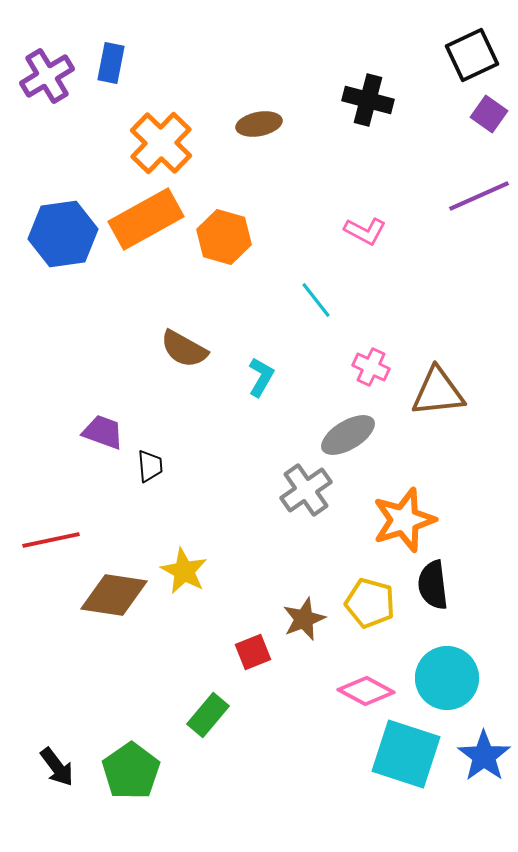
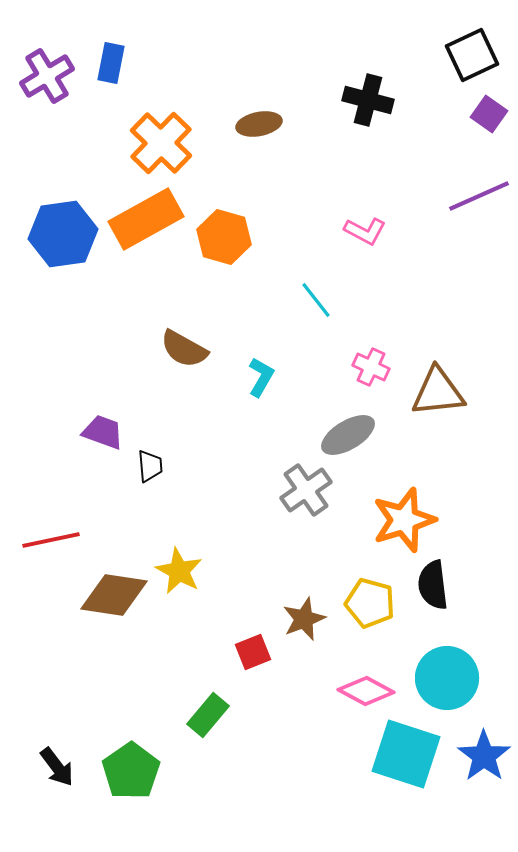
yellow star: moved 5 px left
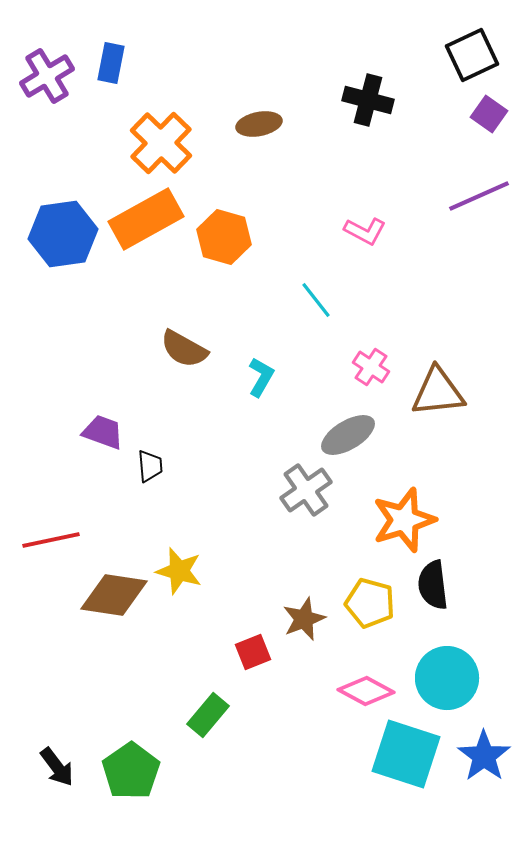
pink cross: rotated 9 degrees clockwise
yellow star: rotated 12 degrees counterclockwise
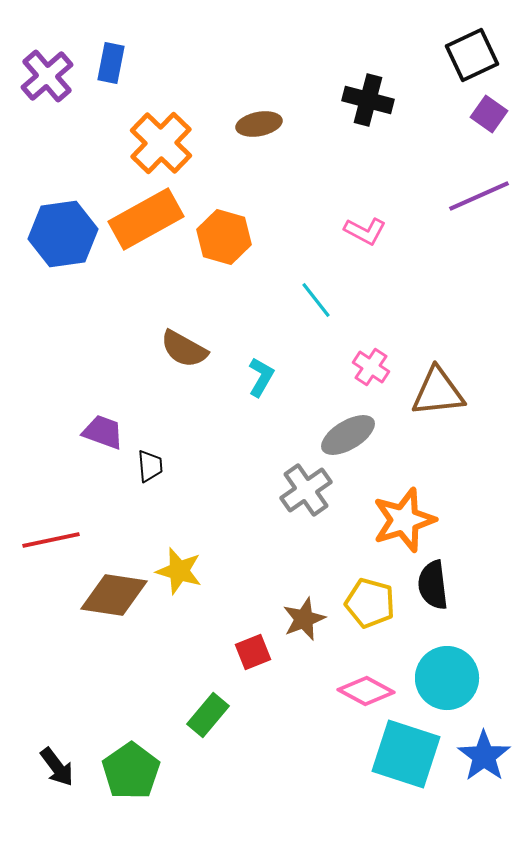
purple cross: rotated 10 degrees counterclockwise
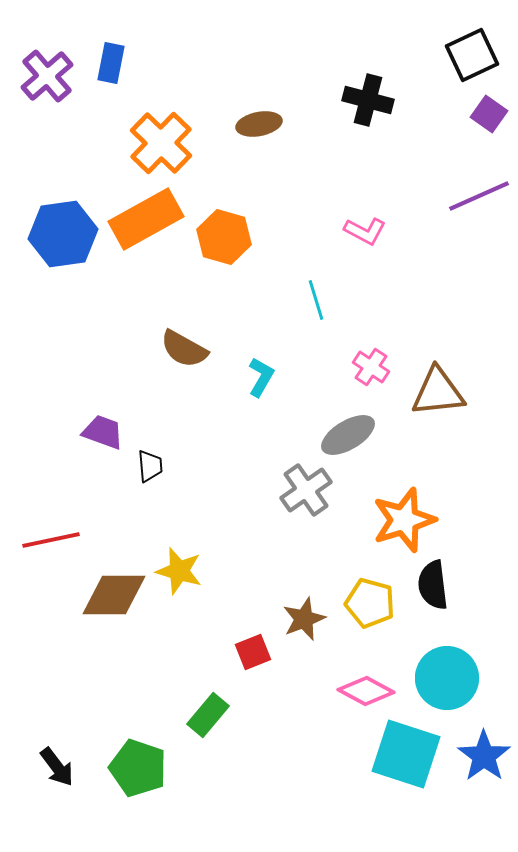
cyan line: rotated 21 degrees clockwise
brown diamond: rotated 8 degrees counterclockwise
green pentagon: moved 7 px right, 3 px up; rotated 18 degrees counterclockwise
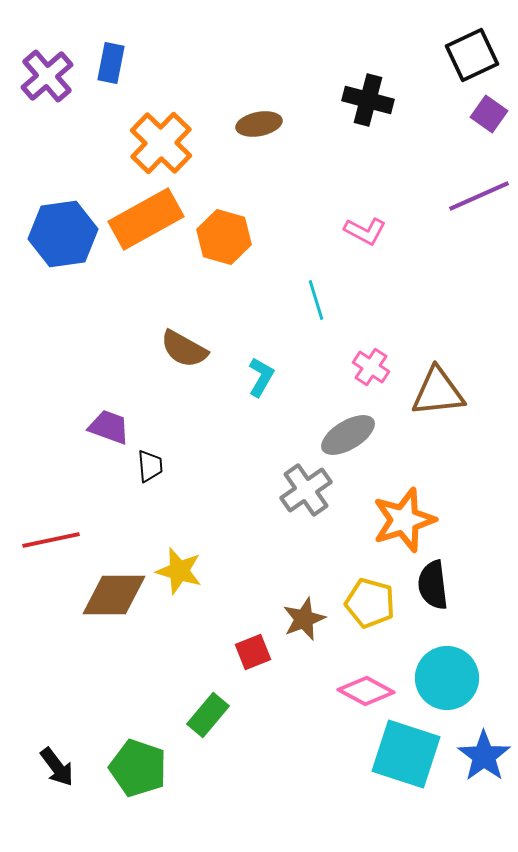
purple trapezoid: moved 6 px right, 5 px up
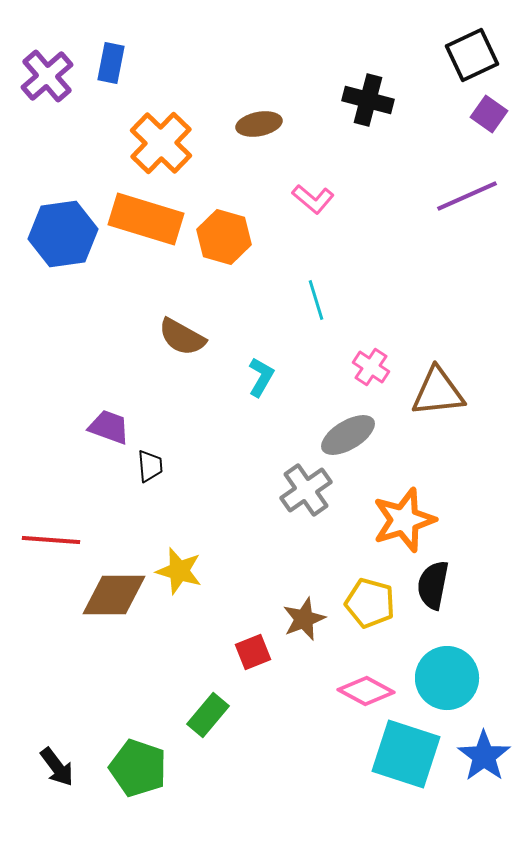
purple line: moved 12 px left
orange rectangle: rotated 46 degrees clockwise
pink L-shape: moved 52 px left, 32 px up; rotated 12 degrees clockwise
brown semicircle: moved 2 px left, 12 px up
red line: rotated 16 degrees clockwise
black semicircle: rotated 18 degrees clockwise
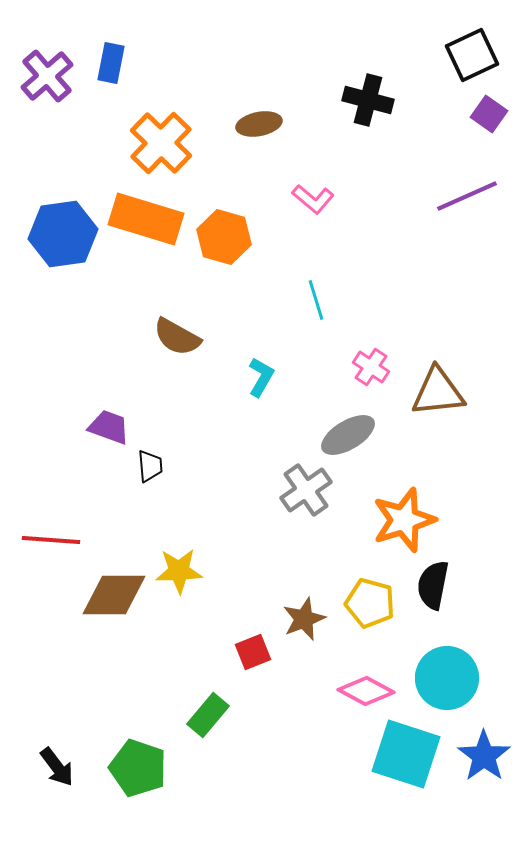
brown semicircle: moved 5 px left
yellow star: rotated 18 degrees counterclockwise
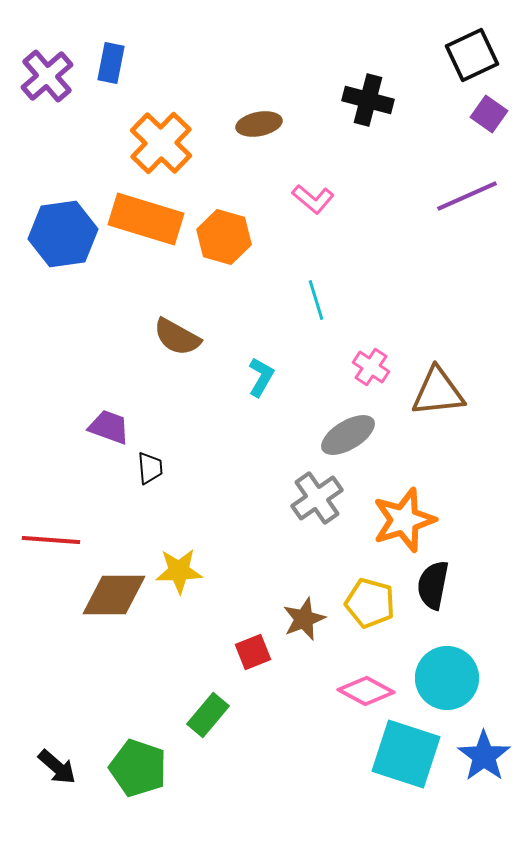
black trapezoid: moved 2 px down
gray cross: moved 11 px right, 8 px down
black arrow: rotated 12 degrees counterclockwise
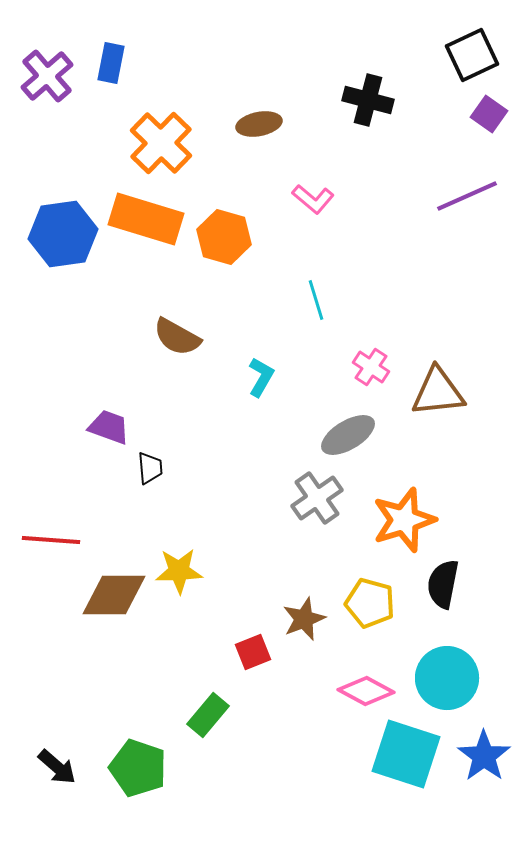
black semicircle: moved 10 px right, 1 px up
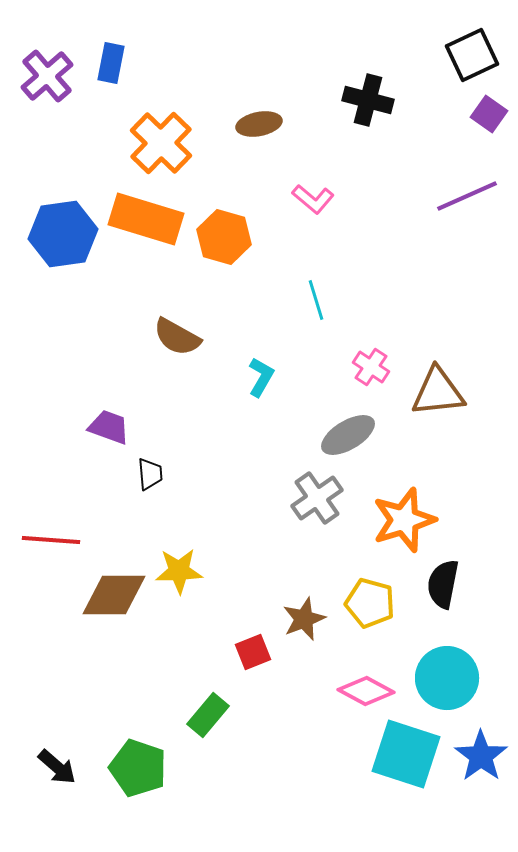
black trapezoid: moved 6 px down
blue star: moved 3 px left
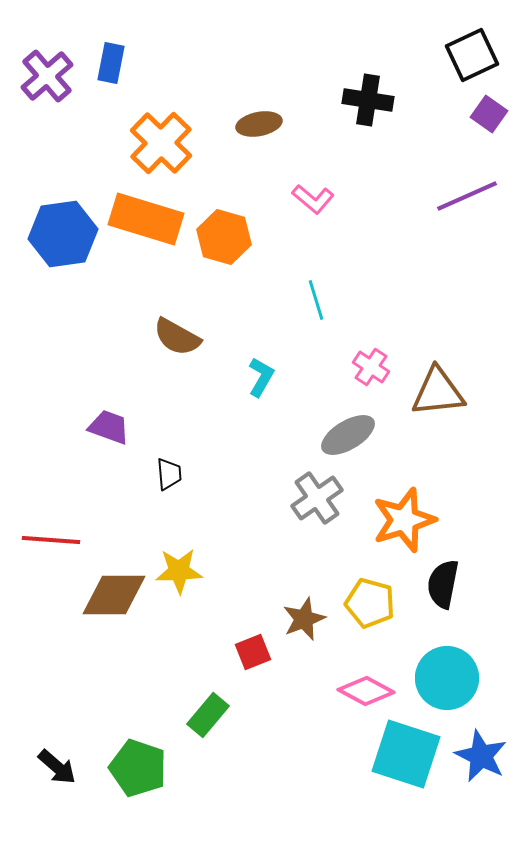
black cross: rotated 6 degrees counterclockwise
black trapezoid: moved 19 px right
blue star: rotated 10 degrees counterclockwise
